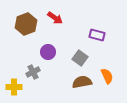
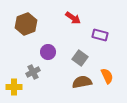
red arrow: moved 18 px right
purple rectangle: moved 3 px right
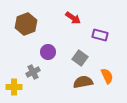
brown semicircle: moved 1 px right
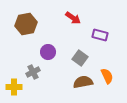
brown hexagon: rotated 10 degrees clockwise
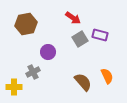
gray square: moved 19 px up; rotated 21 degrees clockwise
brown semicircle: rotated 60 degrees clockwise
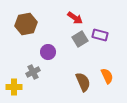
red arrow: moved 2 px right
brown semicircle: rotated 18 degrees clockwise
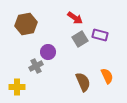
gray cross: moved 3 px right, 6 px up
yellow cross: moved 3 px right
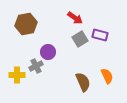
yellow cross: moved 12 px up
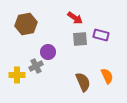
purple rectangle: moved 1 px right
gray square: rotated 28 degrees clockwise
